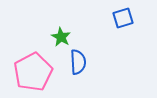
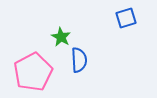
blue square: moved 3 px right
blue semicircle: moved 1 px right, 2 px up
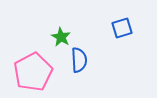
blue square: moved 4 px left, 10 px down
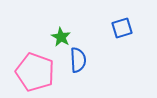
blue semicircle: moved 1 px left
pink pentagon: moved 2 px right; rotated 24 degrees counterclockwise
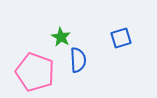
blue square: moved 1 px left, 10 px down
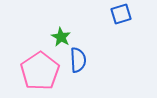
blue square: moved 24 px up
pink pentagon: moved 5 px right, 1 px up; rotated 18 degrees clockwise
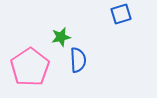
green star: rotated 30 degrees clockwise
pink pentagon: moved 10 px left, 4 px up
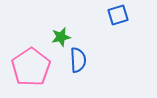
blue square: moved 3 px left, 1 px down
pink pentagon: moved 1 px right
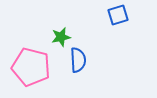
pink pentagon: rotated 24 degrees counterclockwise
